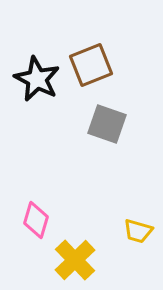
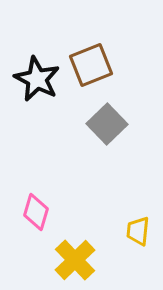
gray square: rotated 27 degrees clockwise
pink diamond: moved 8 px up
yellow trapezoid: rotated 80 degrees clockwise
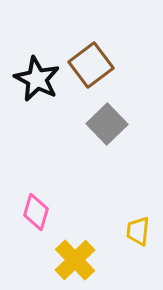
brown square: rotated 15 degrees counterclockwise
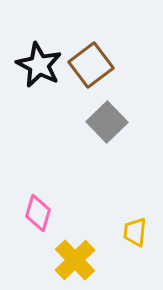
black star: moved 2 px right, 14 px up
gray square: moved 2 px up
pink diamond: moved 2 px right, 1 px down
yellow trapezoid: moved 3 px left, 1 px down
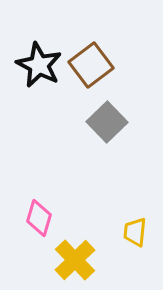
pink diamond: moved 1 px right, 5 px down
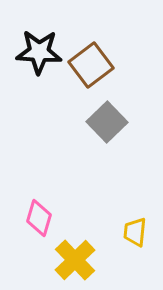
black star: moved 13 px up; rotated 24 degrees counterclockwise
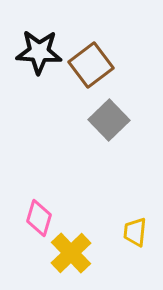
gray square: moved 2 px right, 2 px up
yellow cross: moved 4 px left, 7 px up
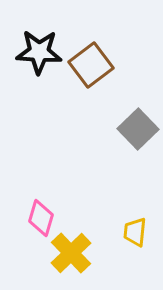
gray square: moved 29 px right, 9 px down
pink diamond: moved 2 px right
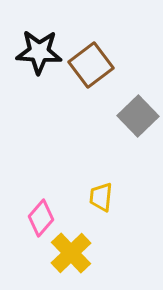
gray square: moved 13 px up
pink diamond: rotated 24 degrees clockwise
yellow trapezoid: moved 34 px left, 35 px up
